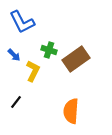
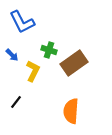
blue arrow: moved 2 px left
brown rectangle: moved 2 px left, 4 px down
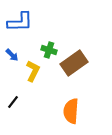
blue L-shape: moved 2 px left; rotated 64 degrees counterclockwise
black line: moved 3 px left
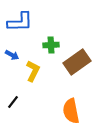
green cross: moved 2 px right, 5 px up; rotated 21 degrees counterclockwise
blue arrow: rotated 16 degrees counterclockwise
brown rectangle: moved 3 px right, 1 px up
orange semicircle: rotated 15 degrees counterclockwise
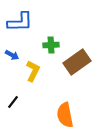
orange semicircle: moved 6 px left, 4 px down
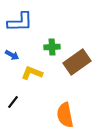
green cross: moved 1 px right, 2 px down
yellow L-shape: moved 1 px left, 2 px down; rotated 95 degrees counterclockwise
